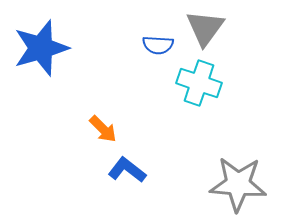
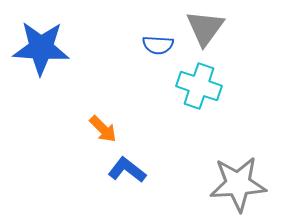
blue star: rotated 20 degrees clockwise
cyan cross: moved 3 px down
gray star: rotated 8 degrees counterclockwise
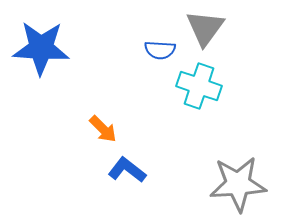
blue semicircle: moved 2 px right, 5 px down
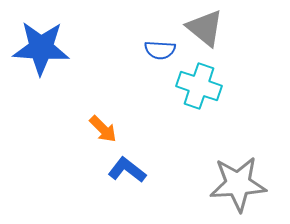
gray triangle: rotated 27 degrees counterclockwise
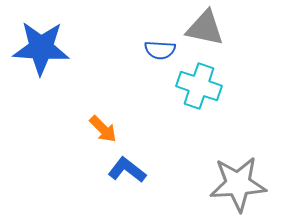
gray triangle: rotated 27 degrees counterclockwise
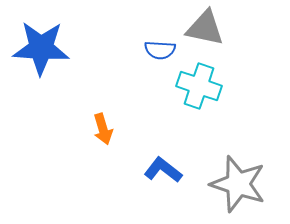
orange arrow: rotated 28 degrees clockwise
blue L-shape: moved 36 px right
gray star: rotated 22 degrees clockwise
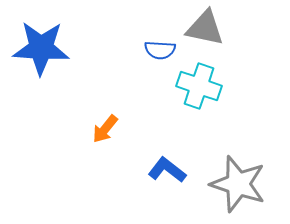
orange arrow: moved 2 px right; rotated 56 degrees clockwise
blue L-shape: moved 4 px right
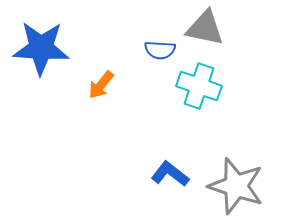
orange arrow: moved 4 px left, 44 px up
blue L-shape: moved 3 px right, 4 px down
gray star: moved 2 px left, 2 px down
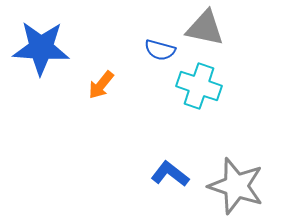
blue semicircle: rotated 12 degrees clockwise
